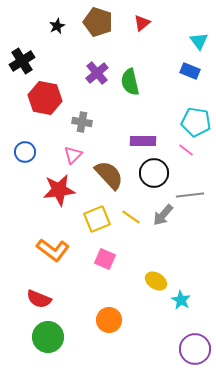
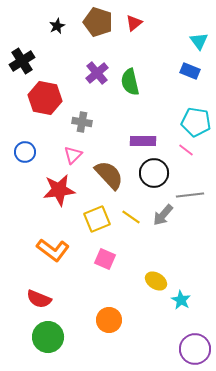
red triangle: moved 8 px left
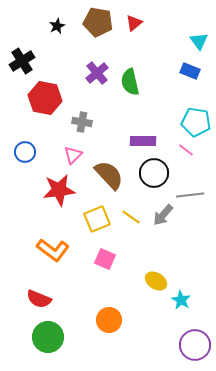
brown pentagon: rotated 8 degrees counterclockwise
purple circle: moved 4 px up
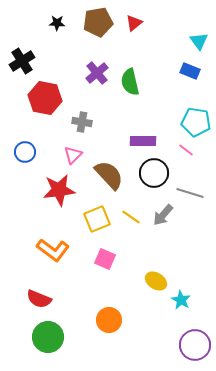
brown pentagon: rotated 20 degrees counterclockwise
black star: moved 3 px up; rotated 28 degrees clockwise
gray line: moved 2 px up; rotated 24 degrees clockwise
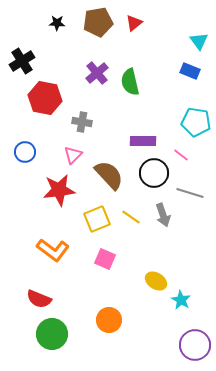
pink line: moved 5 px left, 5 px down
gray arrow: rotated 60 degrees counterclockwise
green circle: moved 4 px right, 3 px up
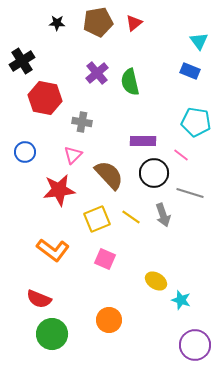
cyan star: rotated 12 degrees counterclockwise
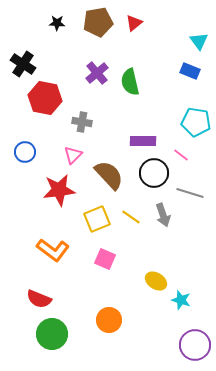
black cross: moved 1 px right, 3 px down; rotated 25 degrees counterclockwise
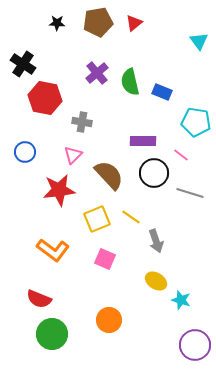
blue rectangle: moved 28 px left, 21 px down
gray arrow: moved 7 px left, 26 px down
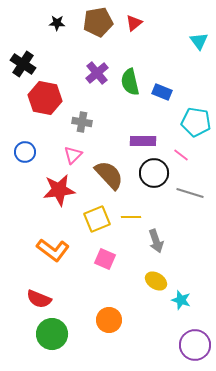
yellow line: rotated 36 degrees counterclockwise
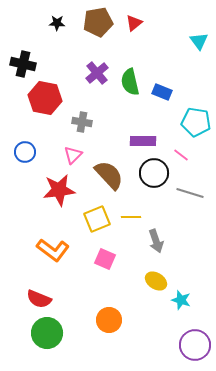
black cross: rotated 20 degrees counterclockwise
green circle: moved 5 px left, 1 px up
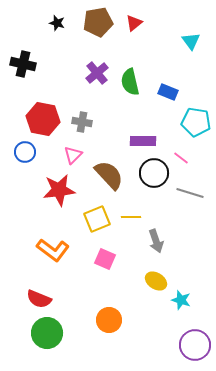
black star: rotated 14 degrees clockwise
cyan triangle: moved 8 px left
blue rectangle: moved 6 px right
red hexagon: moved 2 px left, 21 px down
pink line: moved 3 px down
